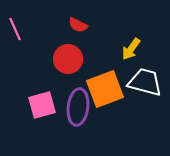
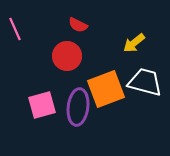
yellow arrow: moved 3 px right, 6 px up; rotated 15 degrees clockwise
red circle: moved 1 px left, 3 px up
orange square: moved 1 px right
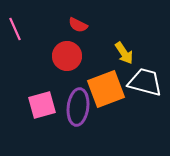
yellow arrow: moved 10 px left, 10 px down; rotated 85 degrees counterclockwise
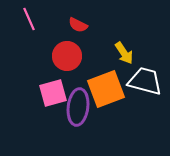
pink line: moved 14 px right, 10 px up
white trapezoid: moved 1 px up
pink square: moved 11 px right, 12 px up
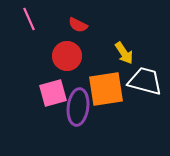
orange square: rotated 12 degrees clockwise
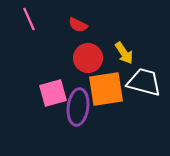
red circle: moved 21 px right, 2 px down
white trapezoid: moved 1 px left, 1 px down
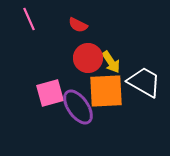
yellow arrow: moved 13 px left, 9 px down
white trapezoid: rotated 15 degrees clockwise
orange square: moved 2 px down; rotated 6 degrees clockwise
pink square: moved 3 px left
purple ellipse: rotated 42 degrees counterclockwise
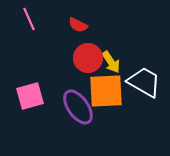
pink square: moved 20 px left, 3 px down
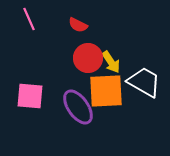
pink square: rotated 20 degrees clockwise
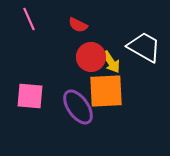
red circle: moved 3 px right, 1 px up
white trapezoid: moved 35 px up
